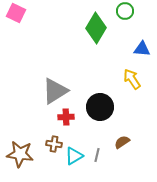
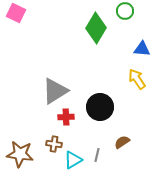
yellow arrow: moved 5 px right
cyan triangle: moved 1 px left, 4 px down
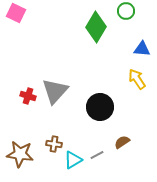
green circle: moved 1 px right
green diamond: moved 1 px up
gray triangle: rotated 16 degrees counterclockwise
red cross: moved 38 px left, 21 px up; rotated 21 degrees clockwise
gray line: rotated 48 degrees clockwise
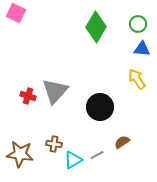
green circle: moved 12 px right, 13 px down
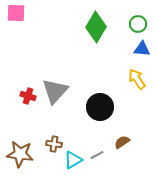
pink square: rotated 24 degrees counterclockwise
